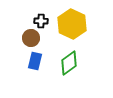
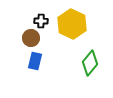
green diamond: moved 21 px right; rotated 15 degrees counterclockwise
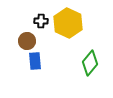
yellow hexagon: moved 4 px left, 1 px up
brown circle: moved 4 px left, 3 px down
blue rectangle: rotated 18 degrees counterclockwise
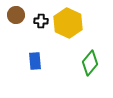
brown circle: moved 11 px left, 26 px up
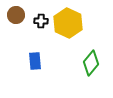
green diamond: moved 1 px right
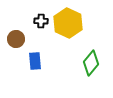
brown circle: moved 24 px down
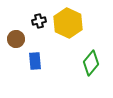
black cross: moved 2 px left; rotated 16 degrees counterclockwise
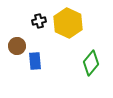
brown circle: moved 1 px right, 7 px down
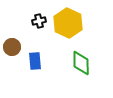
brown circle: moved 5 px left, 1 px down
green diamond: moved 10 px left; rotated 40 degrees counterclockwise
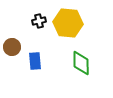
yellow hexagon: rotated 20 degrees counterclockwise
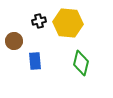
brown circle: moved 2 px right, 6 px up
green diamond: rotated 15 degrees clockwise
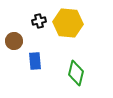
green diamond: moved 5 px left, 10 px down
